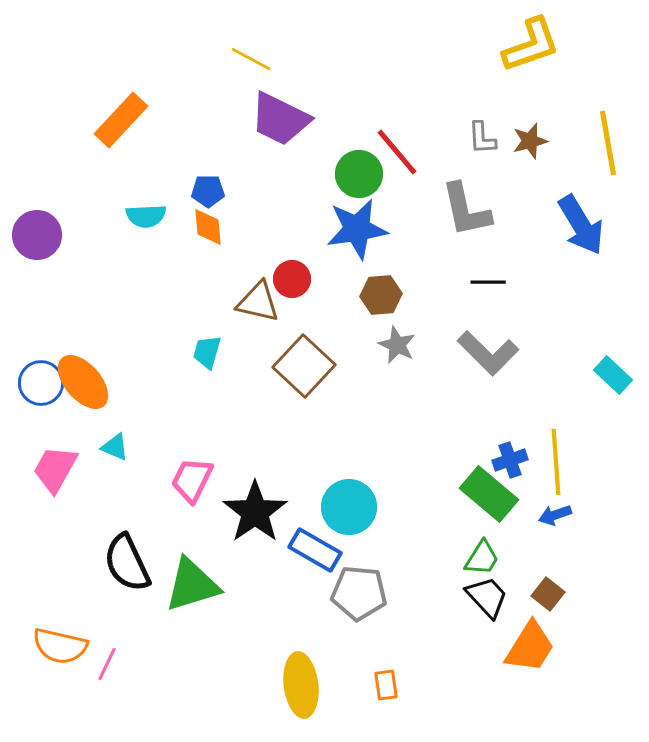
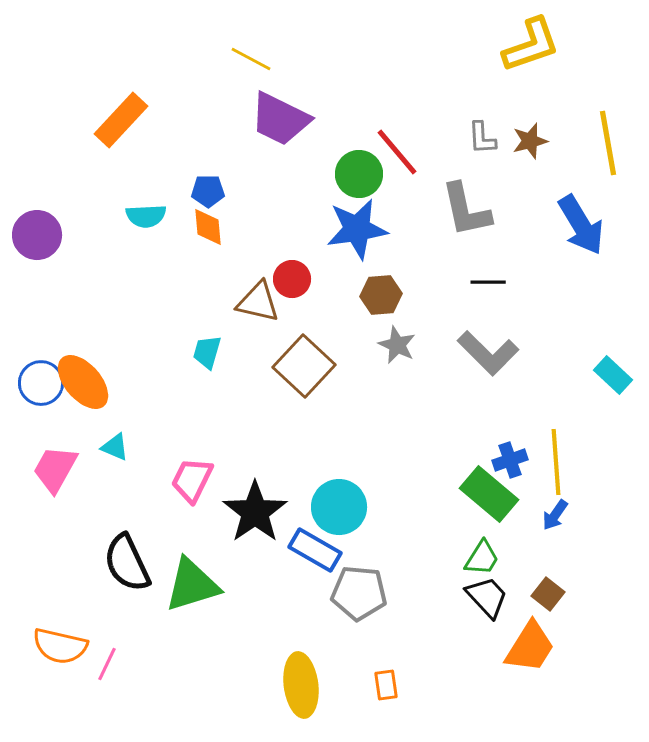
cyan circle at (349, 507): moved 10 px left
blue arrow at (555, 515): rotated 36 degrees counterclockwise
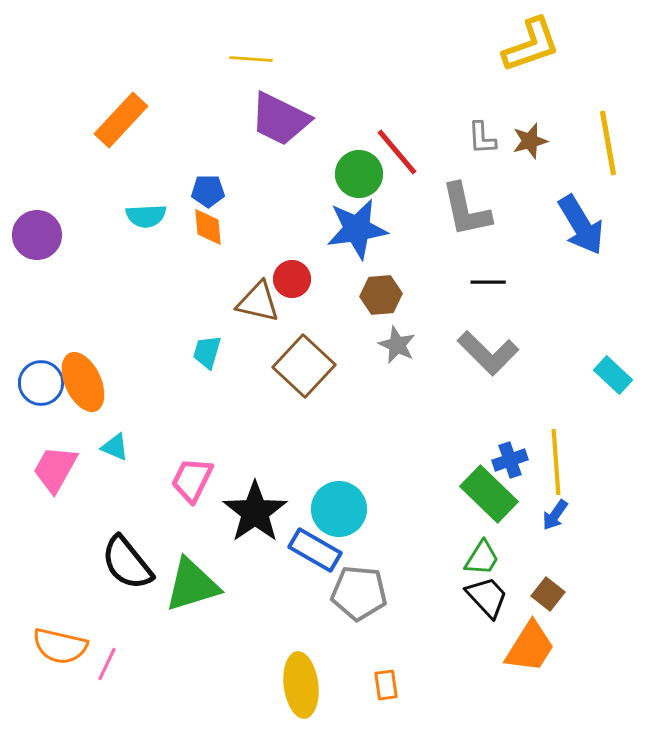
yellow line at (251, 59): rotated 24 degrees counterclockwise
orange ellipse at (83, 382): rotated 16 degrees clockwise
green rectangle at (489, 494): rotated 4 degrees clockwise
cyan circle at (339, 507): moved 2 px down
black semicircle at (127, 563): rotated 14 degrees counterclockwise
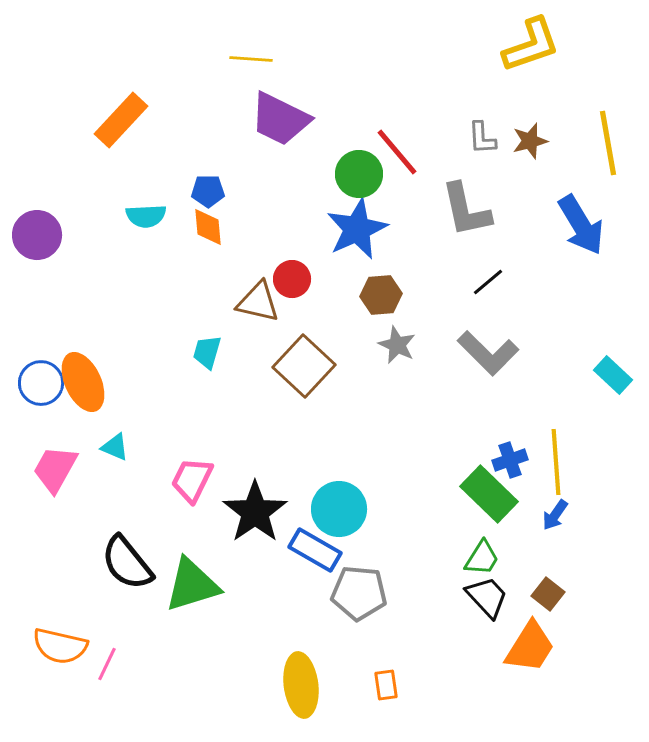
blue star at (357, 229): rotated 16 degrees counterclockwise
black line at (488, 282): rotated 40 degrees counterclockwise
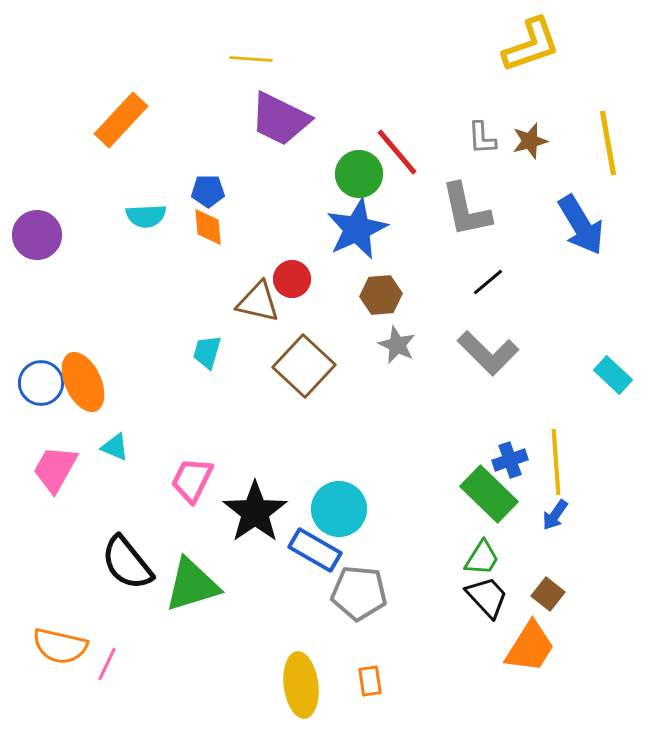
orange rectangle at (386, 685): moved 16 px left, 4 px up
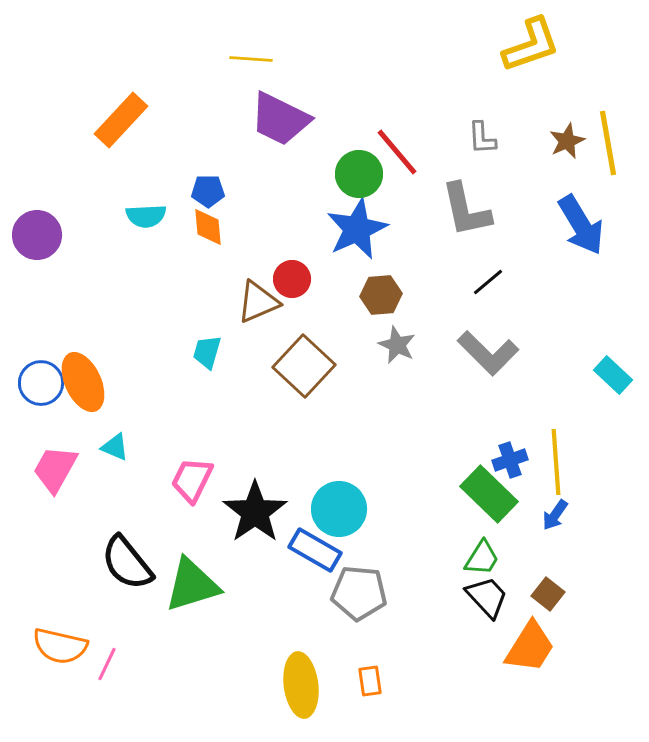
brown star at (530, 141): moved 37 px right; rotated 9 degrees counterclockwise
brown triangle at (258, 302): rotated 36 degrees counterclockwise
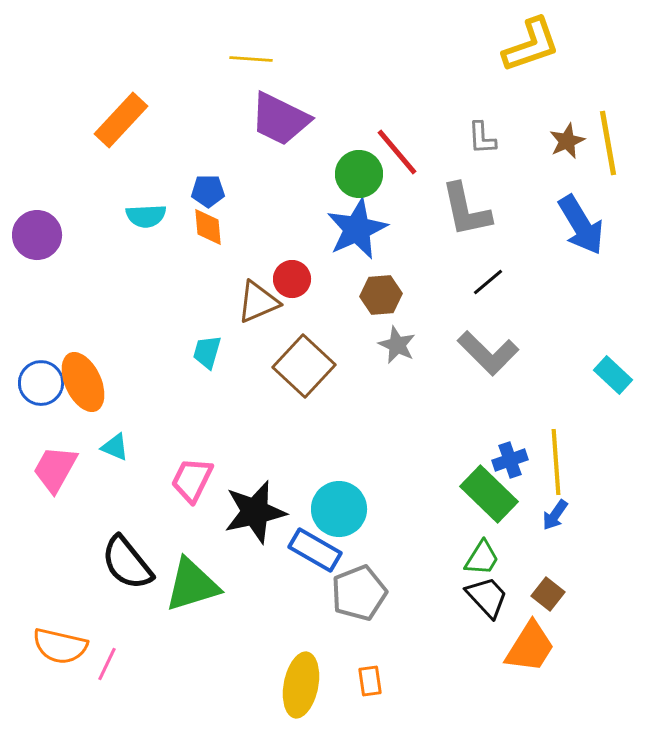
black star at (255, 512): rotated 22 degrees clockwise
gray pentagon at (359, 593): rotated 26 degrees counterclockwise
yellow ellipse at (301, 685): rotated 18 degrees clockwise
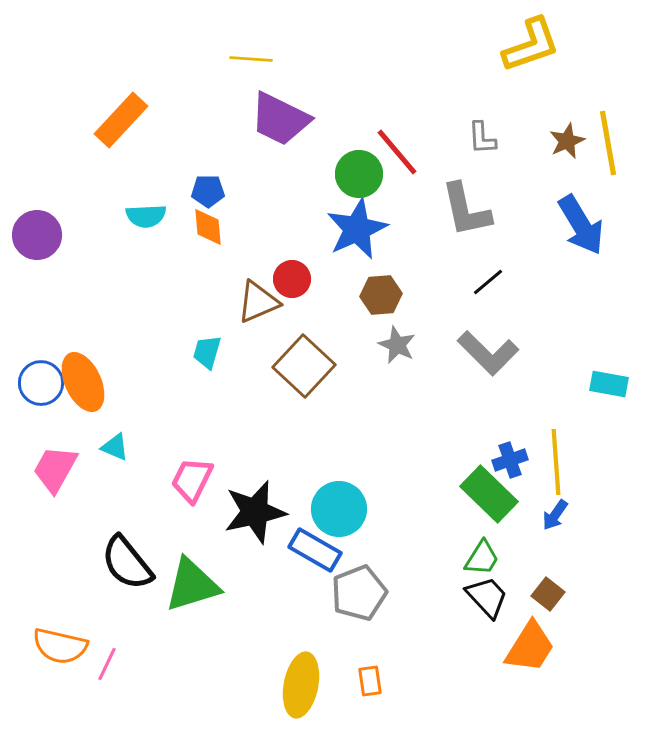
cyan rectangle at (613, 375): moved 4 px left, 9 px down; rotated 33 degrees counterclockwise
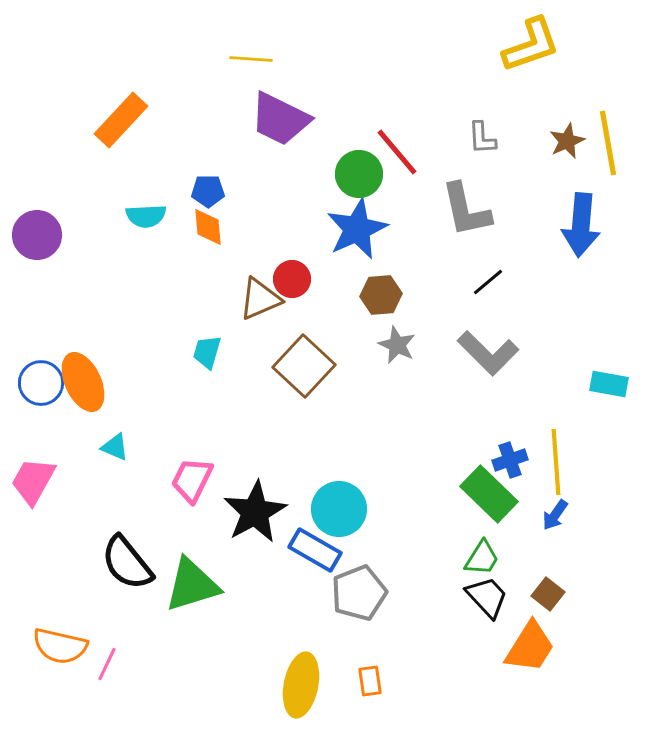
blue arrow at (581, 225): rotated 36 degrees clockwise
brown triangle at (258, 302): moved 2 px right, 3 px up
pink trapezoid at (55, 469): moved 22 px left, 12 px down
black star at (255, 512): rotated 16 degrees counterclockwise
